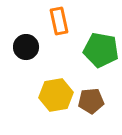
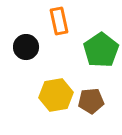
green pentagon: rotated 28 degrees clockwise
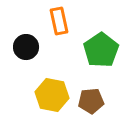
yellow hexagon: moved 4 px left; rotated 20 degrees clockwise
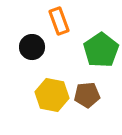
orange rectangle: rotated 8 degrees counterclockwise
black circle: moved 6 px right
brown pentagon: moved 4 px left, 6 px up
